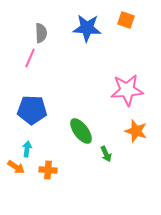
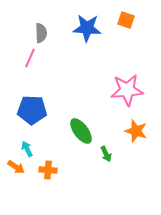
cyan arrow: rotated 35 degrees counterclockwise
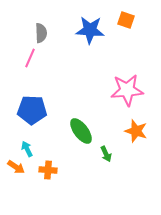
blue star: moved 3 px right, 2 px down
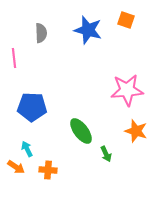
blue star: moved 2 px left; rotated 12 degrees clockwise
pink line: moved 16 px left; rotated 30 degrees counterclockwise
blue pentagon: moved 3 px up
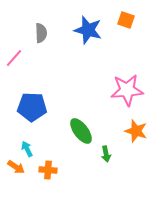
pink line: rotated 48 degrees clockwise
green arrow: rotated 14 degrees clockwise
